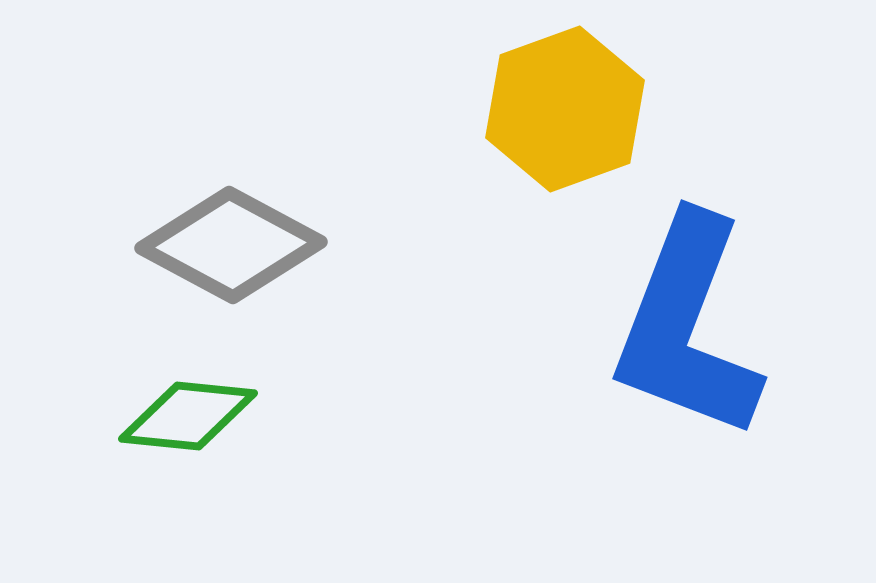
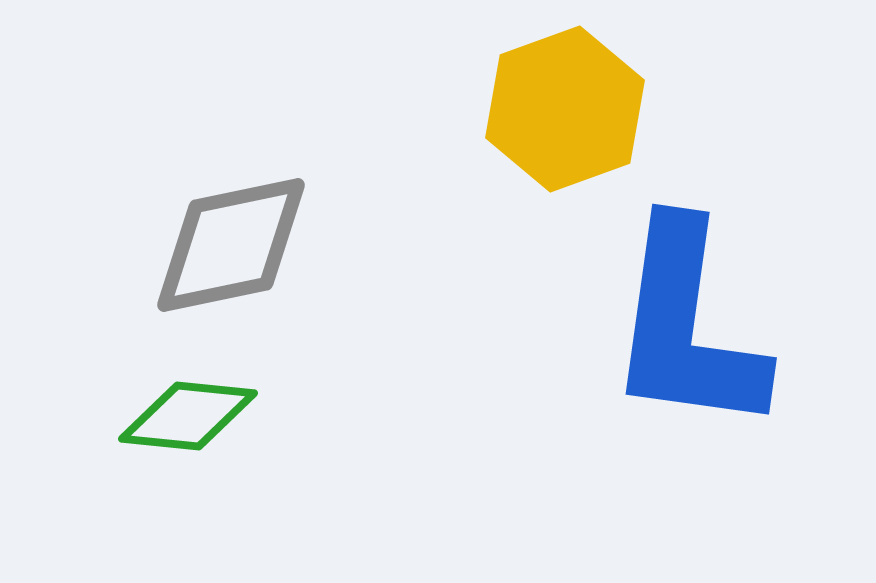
gray diamond: rotated 40 degrees counterclockwise
blue L-shape: rotated 13 degrees counterclockwise
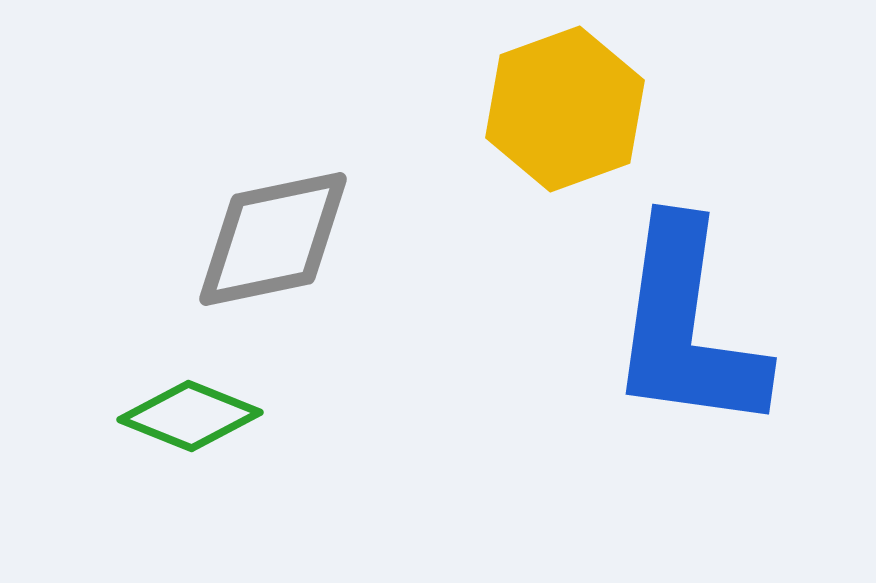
gray diamond: moved 42 px right, 6 px up
green diamond: moved 2 px right; rotated 16 degrees clockwise
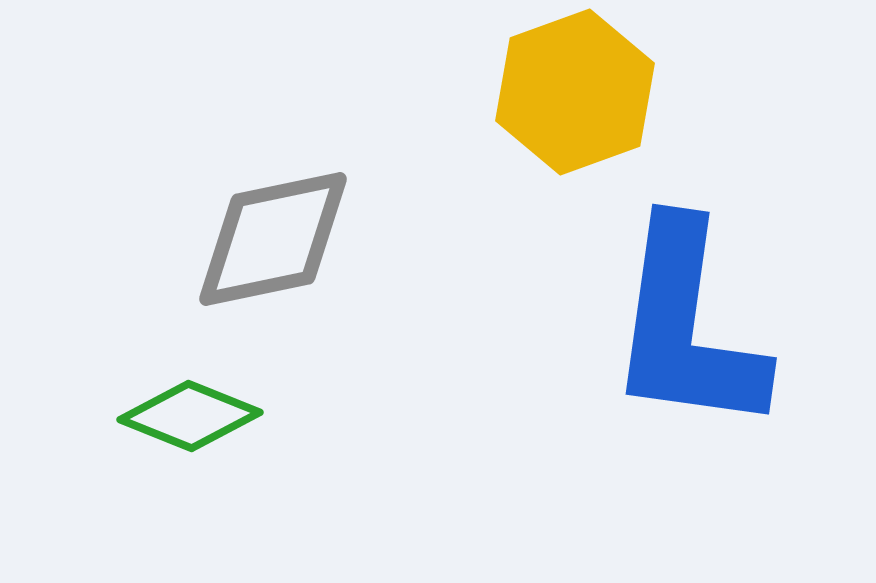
yellow hexagon: moved 10 px right, 17 px up
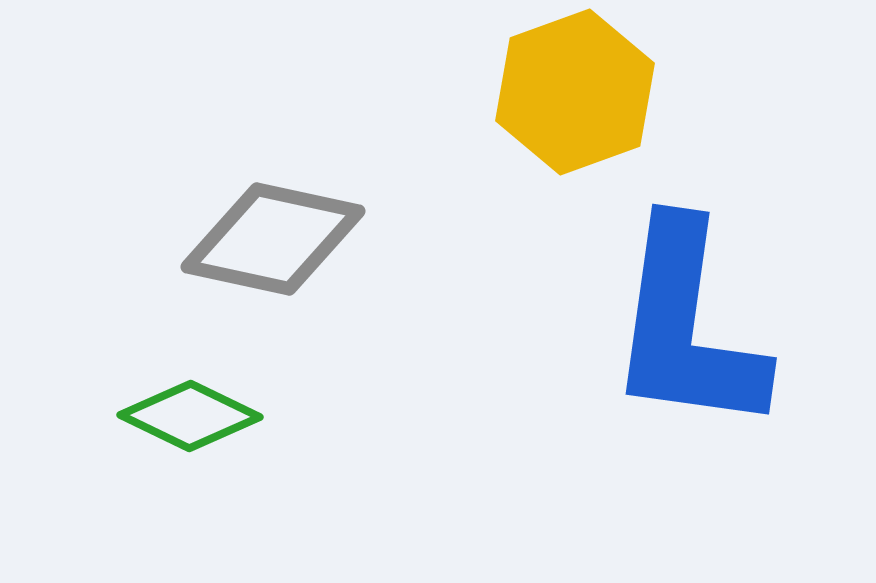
gray diamond: rotated 24 degrees clockwise
green diamond: rotated 4 degrees clockwise
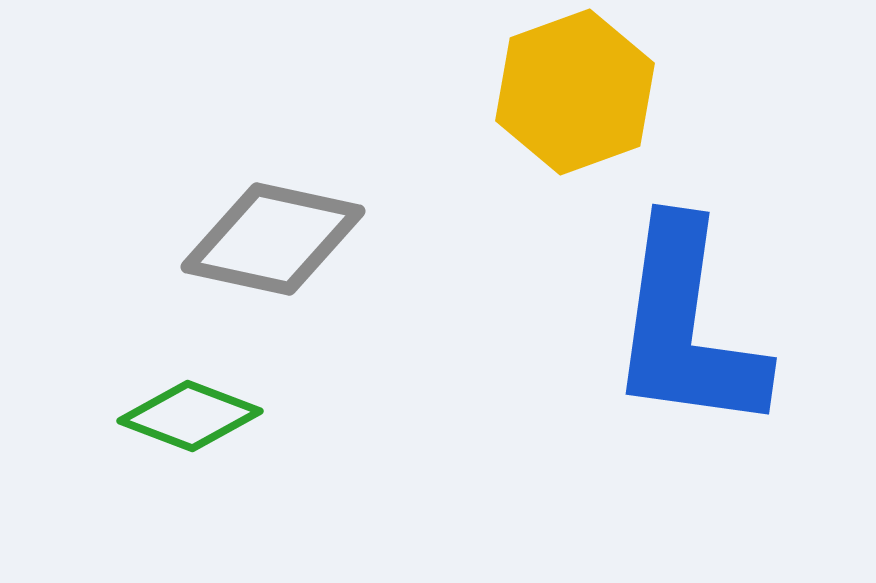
green diamond: rotated 5 degrees counterclockwise
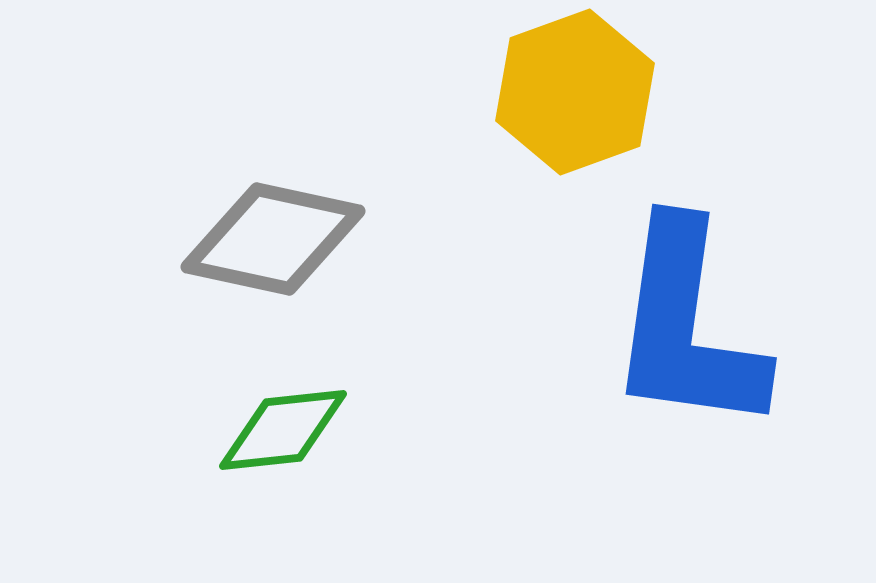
green diamond: moved 93 px right, 14 px down; rotated 27 degrees counterclockwise
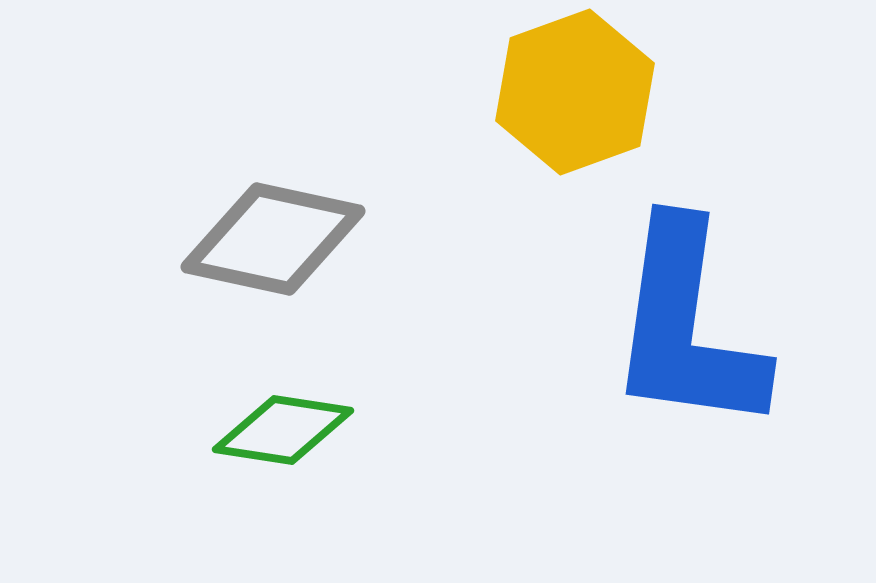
green diamond: rotated 15 degrees clockwise
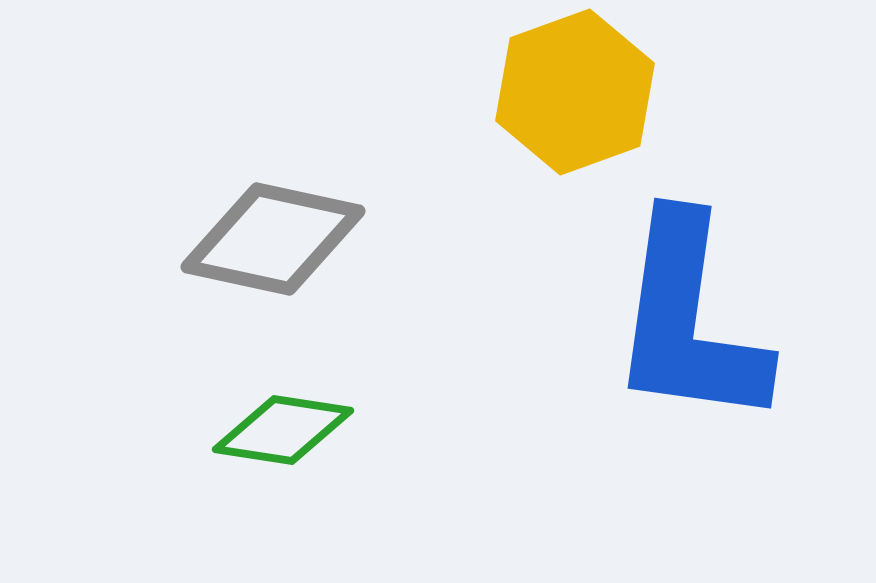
blue L-shape: moved 2 px right, 6 px up
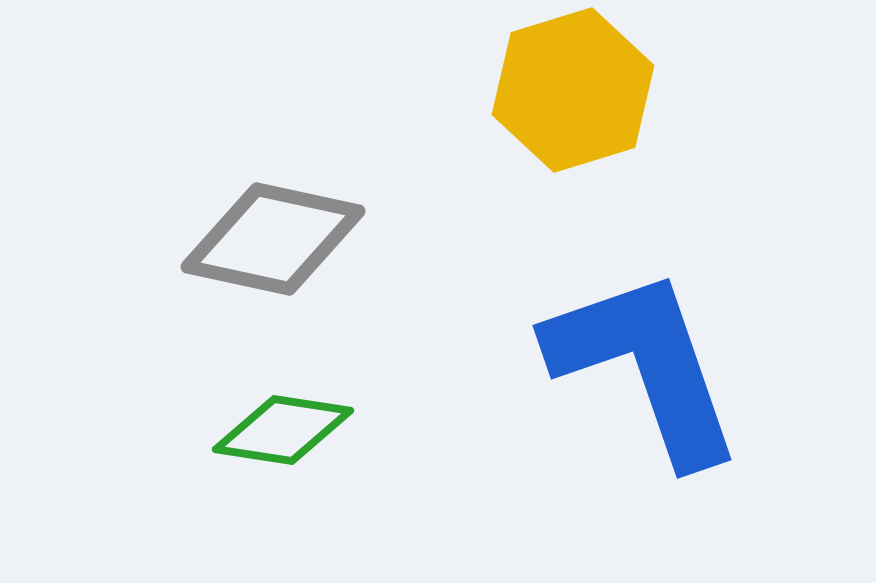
yellow hexagon: moved 2 px left, 2 px up; rotated 3 degrees clockwise
blue L-shape: moved 44 px left, 45 px down; rotated 153 degrees clockwise
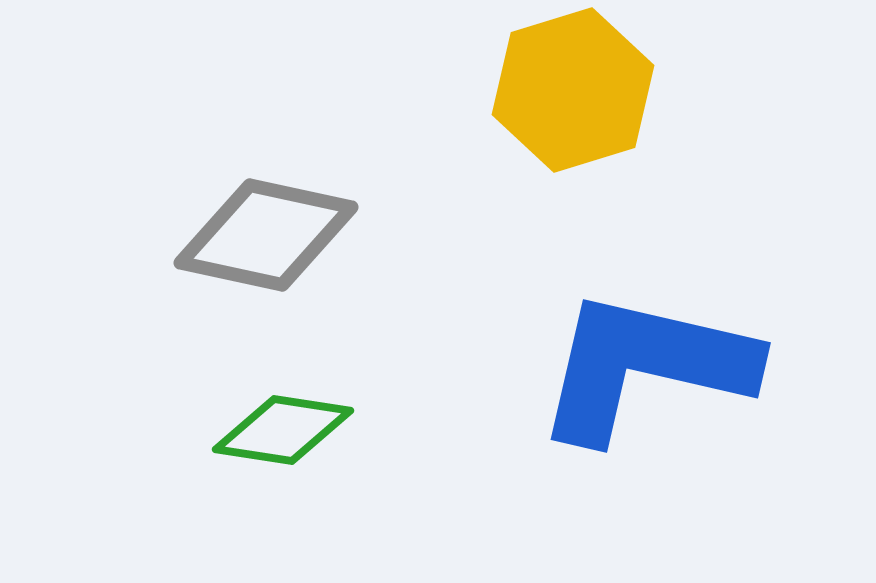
gray diamond: moved 7 px left, 4 px up
blue L-shape: rotated 58 degrees counterclockwise
